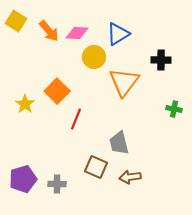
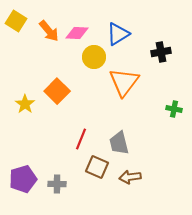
black cross: moved 8 px up; rotated 12 degrees counterclockwise
red line: moved 5 px right, 20 px down
brown square: moved 1 px right
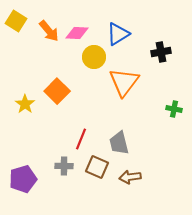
gray cross: moved 7 px right, 18 px up
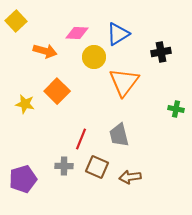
yellow square: rotated 15 degrees clockwise
orange arrow: moved 4 px left, 20 px down; rotated 35 degrees counterclockwise
yellow star: rotated 24 degrees counterclockwise
green cross: moved 2 px right
gray trapezoid: moved 8 px up
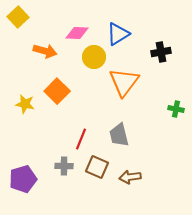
yellow square: moved 2 px right, 4 px up
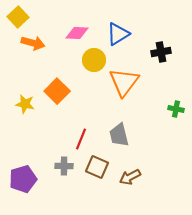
orange arrow: moved 12 px left, 8 px up
yellow circle: moved 3 px down
brown arrow: rotated 20 degrees counterclockwise
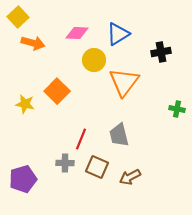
green cross: moved 1 px right
gray cross: moved 1 px right, 3 px up
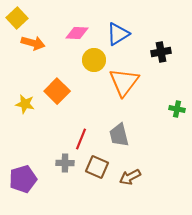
yellow square: moved 1 px left, 1 px down
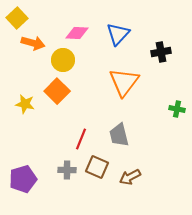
blue triangle: rotated 15 degrees counterclockwise
yellow circle: moved 31 px left
gray cross: moved 2 px right, 7 px down
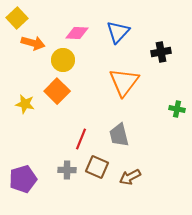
blue triangle: moved 2 px up
